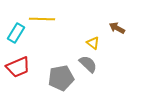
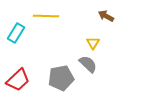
yellow line: moved 4 px right, 3 px up
brown arrow: moved 11 px left, 12 px up
yellow triangle: rotated 24 degrees clockwise
red trapezoid: moved 13 px down; rotated 20 degrees counterclockwise
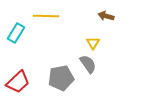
brown arrow: rotated 14 degrees counterclockwise
gray semicircle: rotated 12 degrees clockwise
red trapezoid: moved 2 px down
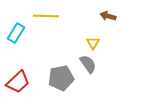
brown arrow: moved 2 px right
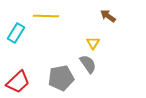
brown arrow: rotated 21 degrees clockwise
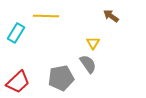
brown arrow: moved 3 px right
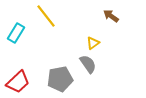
yellow line: rotated 50 degrees clockwise
yellow triangle: rotated 24 degrees clockwise
gray pentagon: moved 1 px left, 1 px down
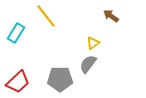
gray semicircle: rotated 108 degrees counterclockwise
gray pentagon: rotated 10 degrees clockwise
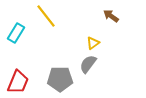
red trapezoid: rotated 25 degrees counterclockwise
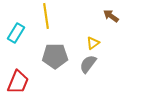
yellow line: rotated 30 degrees clockwise
gray pentagon: moved 5 px left, 23 px up
